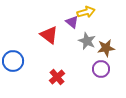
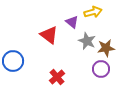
yellow arrow: moved 7 px right
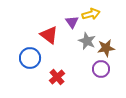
yellow arrow: moved 2 px left, 2 px down
purple triangle: rotated 16 degrees clockwise
blue circle: moved 17 px right, 3 px up
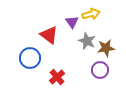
purple circle: moved 1 px left, 1 px down
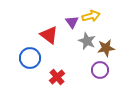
yellow arrow: moved 2 px down
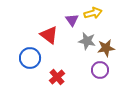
yellow arrow: moved 2 px right, 3 px up
purple triangle: moved 2 px up
gray star: rotated 12 degrees counterclockwise
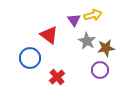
yellow arrow: moved 2 px down
purple triangle: moved 2 px right
gray star: rotated 18 degrees clockwise
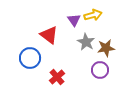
gray star: moved 1 px left, 1 px down
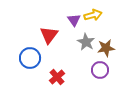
red triangle: rotated 30 degrees clockwise
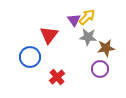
yellow arrow: moved 6 px left, 2 px down; rotated 30 degrees counterclockwise
gray star: moved 2 px right, 5 px up; rotated 24 degrees counterclockwise
blue circle: moved 1 px up
purple circle: moved 1 px up
